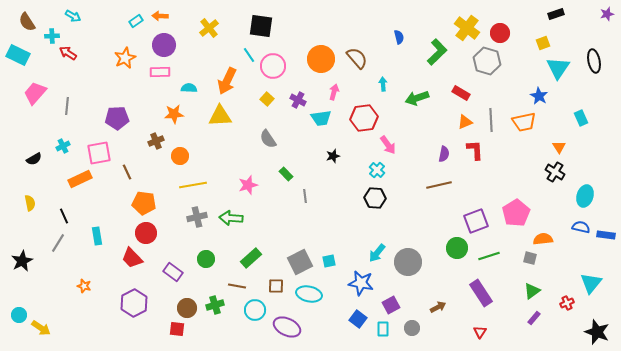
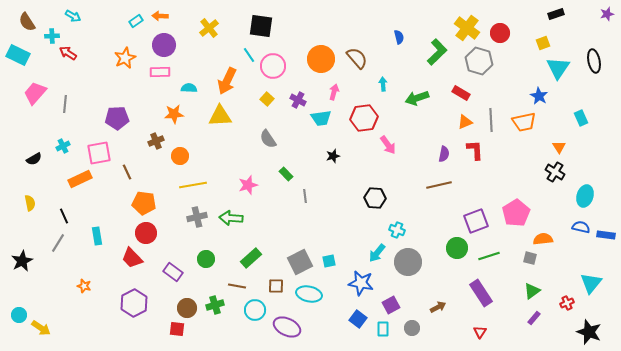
gray hexagon at (487, 61): moved 8 px left
gray line at (67, 106): moved 2 px left, 2 px up
cyan cross at (377, 170): moved 20 px right, 60 px down; rotated 21 degrees counterclockwise
black star at (597, 332): moved 8 px left
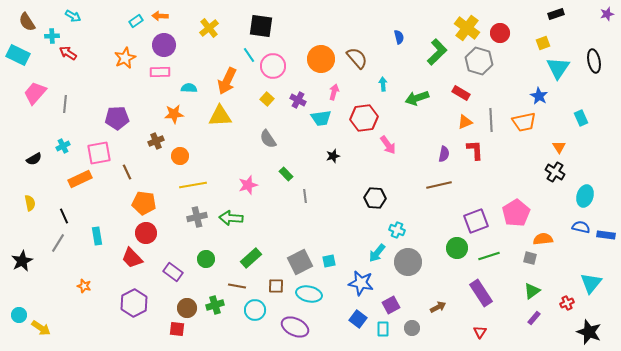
purple ellipse at (287, 327): moved 8 px right
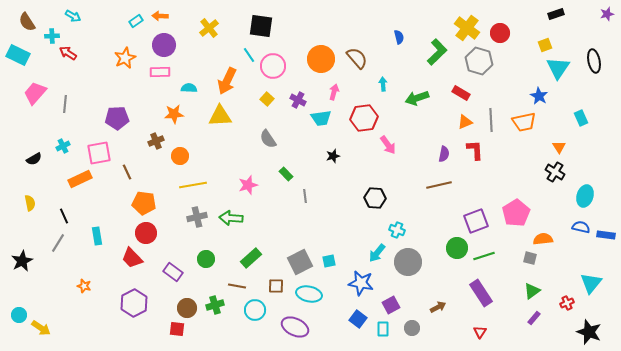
yellow square at (543, 43): moved 2 px right, 2 px down
green line at (489, 256): moved 5 px left
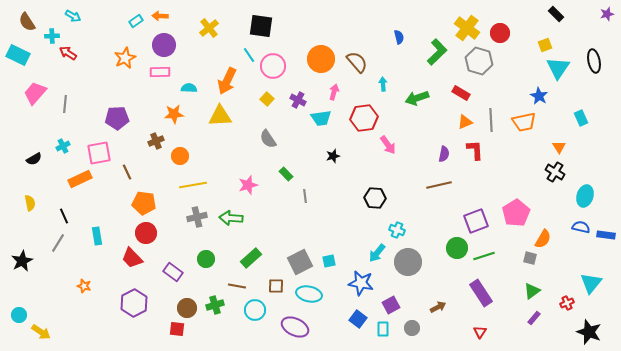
black rectangle at (556, 14): rotated 63 degrees clockwise
brown semicircle at (357, 58): moved 4 px down
orange semicircle at (543, 239): rotated 126 degrees clockwise
yellow arrow at (41, 328): moved 4 px down
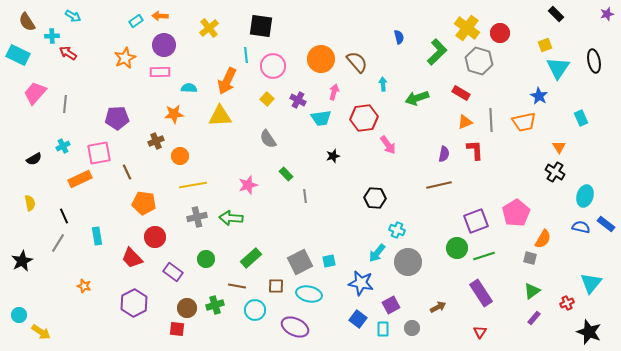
cyan line at (249, 55): moved 3 px left; rotated 28 degrees clockwise
red circle at (146, 233): moved 9 px right, 4 px down
blue rectangle at (606, 235): moved 11 px up; rotated 30 degrees clockwise
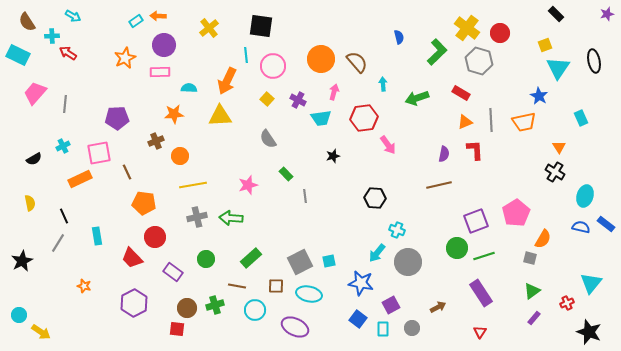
orange arrow at (160, 16): moved 2 px left
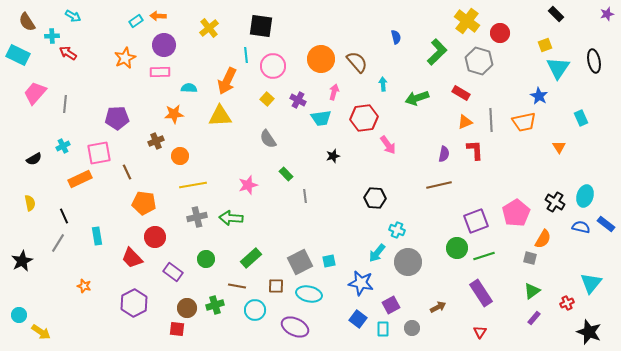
yellow cross at (467, 28): moved 7 px up
blue semicircle at (399, 37): moved 3 px left
black cross at (555, 172): moved 30 px down
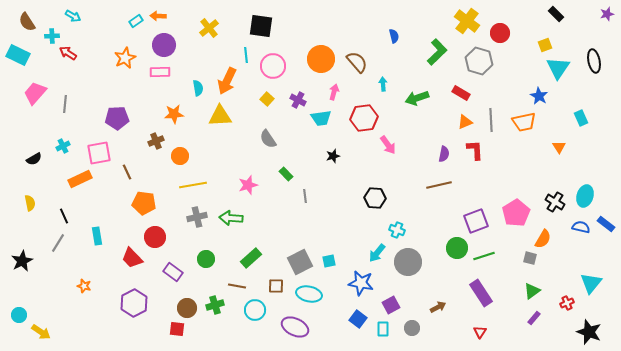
blue semicircle at (396, 37): moved 2 px left, 1 px up
cyan semicircle at (189, 88): moved 9 px right; rotated 77 degrees clockwise
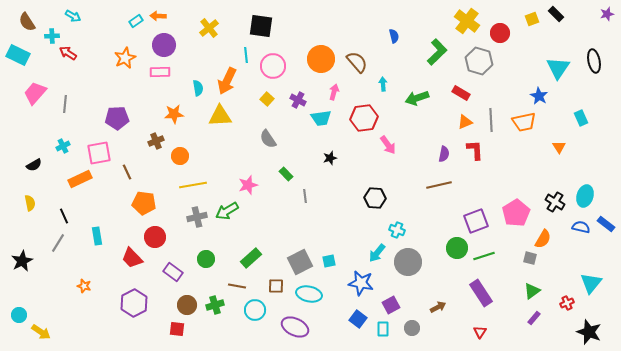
yellow square at (545, 45): moved 13 px left, 26 px up
black star at (333, 156): moved 3 px left, 2 px down
black semicircle at (34, 159): moved 6 px down
green arrow at (231, 218): moved 4 px left, 7 px up; rotated 35 degrees counterclockwise
brown circle at (187, 308): moved 3 px up
